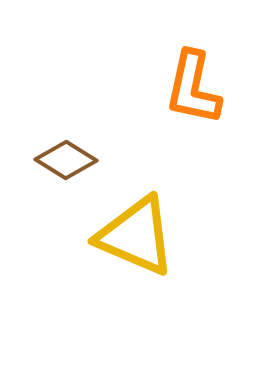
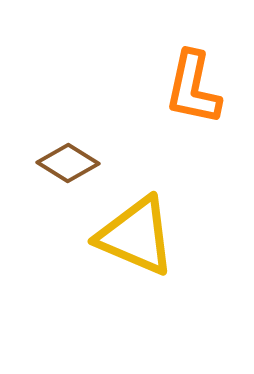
brown diamond: moved 2 px right, 3 px down
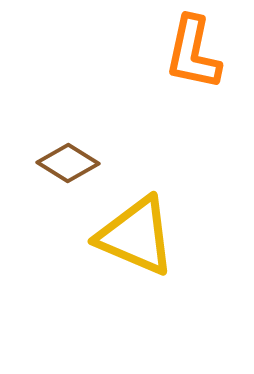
orange L-shape: moved 35 px up
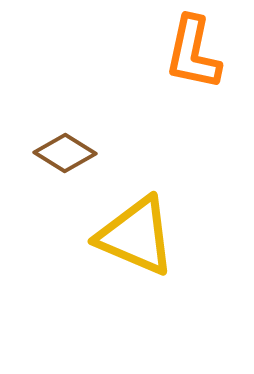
brown diamond: moved 3 px left, 10 px up
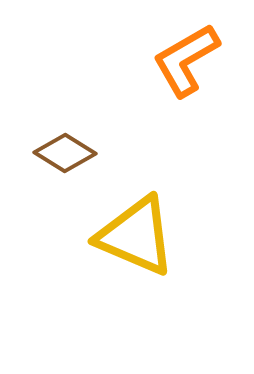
orange L-shape: moved 7 px left, 7 px down; rotated 48 degrees clockwise
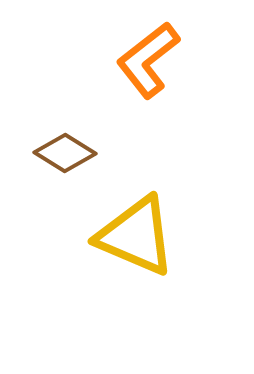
orange L-shape: moved 38 px left; rotated 8 degrees counterclockwise
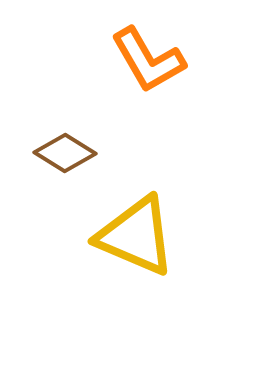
orange L-shape: rotated 82 degrees counterclockwise
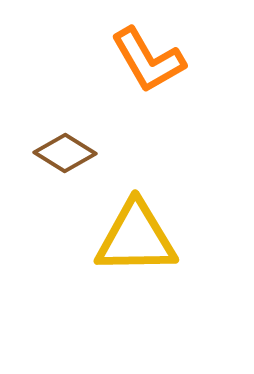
yellow triangle: moved 2 px down; rotated 24 degrees counterclockwise
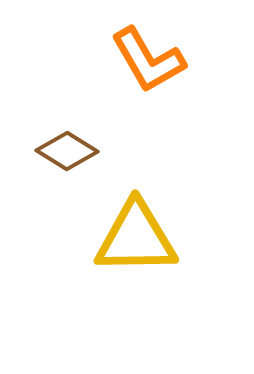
brown diamond: moved 2 px right, 2 px up
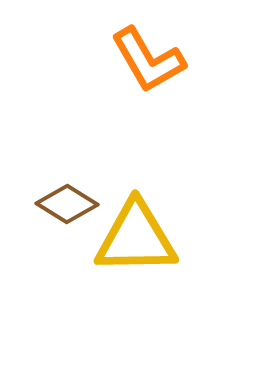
brown diamond: moved 53 px down
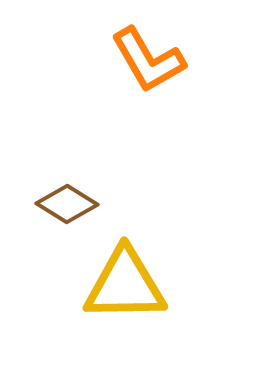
yellow triangle: moved 11 px left, 47 px down
